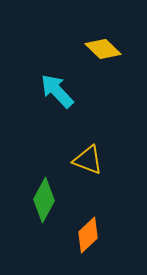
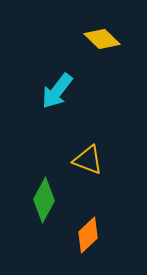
yellow diamond: moved 1 px left, 10 px up
cyan arrow: rotated 99 degrees counterclockwise
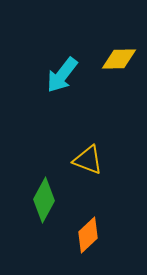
yellow diamond: moved 17 px right, 20 px down; rotated 45 degrees counterclockwise
cyan arrow: moved 5 px right, 16 px up
